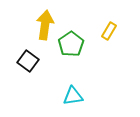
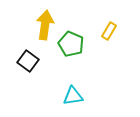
green pentagon: rotated 15 degrees counterclockwise
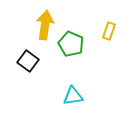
yellow rectangle: rotated 12 degrees counterclockwise
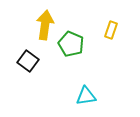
yellow rectangle: moved 2 px right, 1 px up
cyan triangle: moved 13 px right
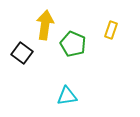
green pentagon: moved 2 px right
black square: moved 6 px left, 8 px up
cyan triangle: moved 19 px left
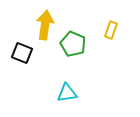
black square: rotated 15 degrees counterclockwise
cyan triangle: moved 3 px up
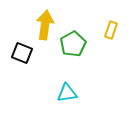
green pentagon: rotated 20 degrees clockwise
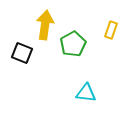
cyan triangle: moved 19 px right; rotated 15 degrees clockwise
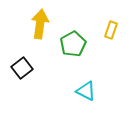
yellow arrow: moved 5 px left, 1 px up
black square: moved 15 px down; rotated 30 degrees clockwise
cyan triangle: moved 2 px up; rotated 20 degrees clockwise
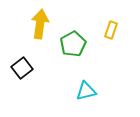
cyan triangle: rotated 40 degrees counterclockwise
